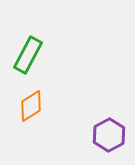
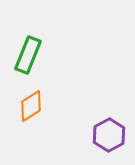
green rectangle: rotated 6 degrees counterclockwise
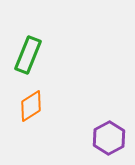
purple hexagon: moved 3 px down
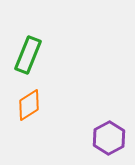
orange diamond: moved 2 px left, 1 px up
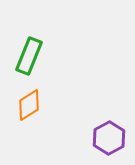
green rectangle: moved 1 px right, 1 px down
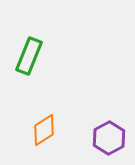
orange diamond: moved 15 px right, 25 px down
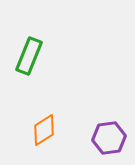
purple hexagon: rotated 20 degrees clockwise
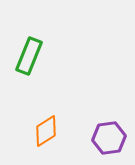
orange diamond: moved 2 px right, 1 px down
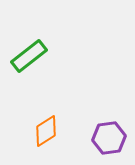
green rectangle: rotated 30 degrees clockwise
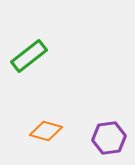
orange diamond: rotated 48 degrees clockwise
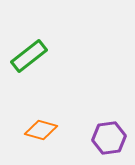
orange diamond: moved 5 px left, 1 px up
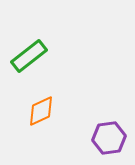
orange diamond: moved 19 px up; rotated 40 degrees counterclockwise
